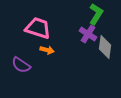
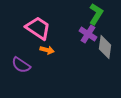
pink trapezoid: rotated 16 degrees clockwise
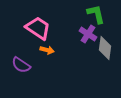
green L-shape: rotated 45 degrees counterclockwise
gray diamond: moved 1 px down
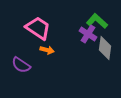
green L-shape: moved 1 px right, 7 px down; rotated 35 degrees counterclockwise
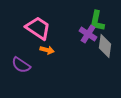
green L-shape: rotated 120 degrees counterclockwise
gray diamond: moved 2 px up
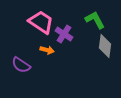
green L-shape: moved 2 px left, 1 px up; rotated 140 degrees clockwise
pink trapezoid: moved 3 px right, 6 px up
purple cross: moved 24 px left
